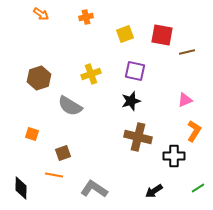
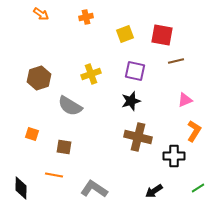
brown line: moved 11 px left, 9 px down
brown square: moved 1 px right, 6 px up; rotated 28 degrees clockwise
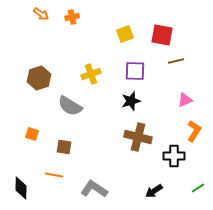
orange cross: moved 14 px left
purple square: rotated 10 degrees counterclockwise
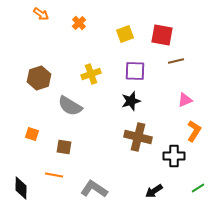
orange cross: moved 7 px right, 6 px down; rotated 32 degrees counterclockwise
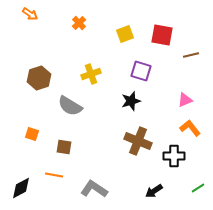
orange arrow: moved 11 px left
brown line: moved 15 px right, 6 px up
purple square: moved 6 px right; rotated 15 degrees clockwise
orange L-shape: moved 4 px left, 3 px up; rotated 70 degrees counterclockwise
brown cross: moved 4 px down; rotated 8 degrees clockwise
black diamond: rotated 60 degrees clockwise
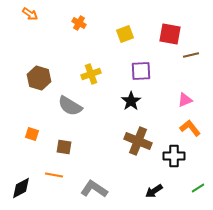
orange cross: rotated 16 degrees counterclockwise
red square: moved 8 px right, 1 px up
purple square: rotated 20 degrees counterclockwise
brown hexagon: rotated 25 degrees counterclockwise
black star: rotated 18 degrees counterclockwise
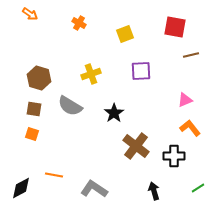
red square: moved 5 px right, 7 px up
black star: moved 17 px left, 12 px down
brown cross: moved 2 px left, 5 px down; rotated 16 degrees clockwise
brown square: moved 30 px left, 38 px up
black arrow: rotated 108 degrees clockwise
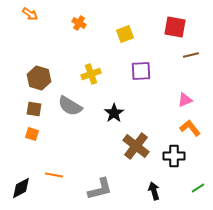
gray L-shape: moved 6 px right; rotated 132 degrees clockwise
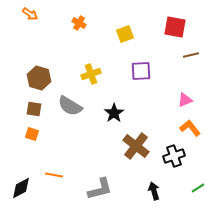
black cross: rotated 20 degrees counterclockwise
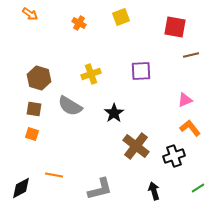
yellow square: moved 4 px left, 17 px up
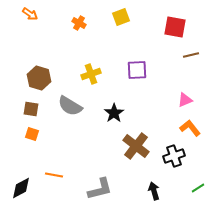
purple square: moved 4 px left, 1 px up
brown square: moved 3 px left
